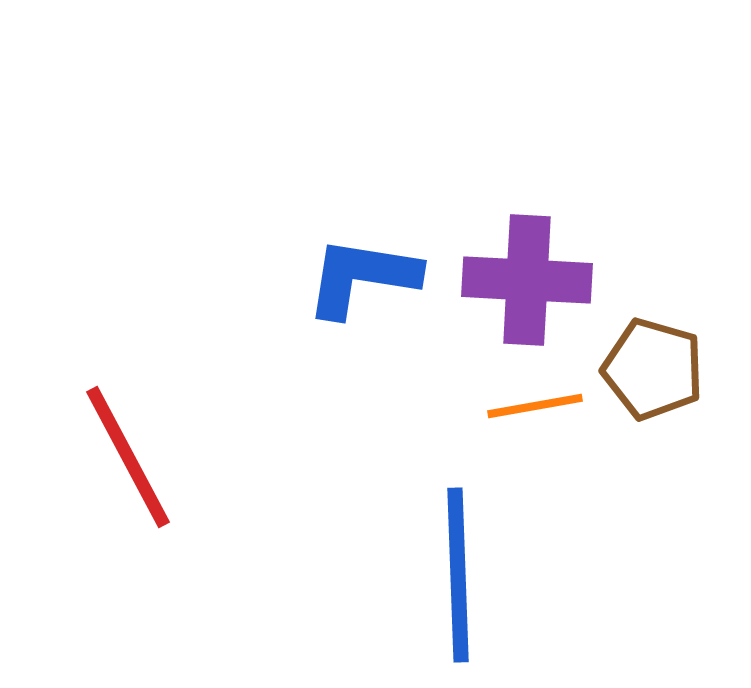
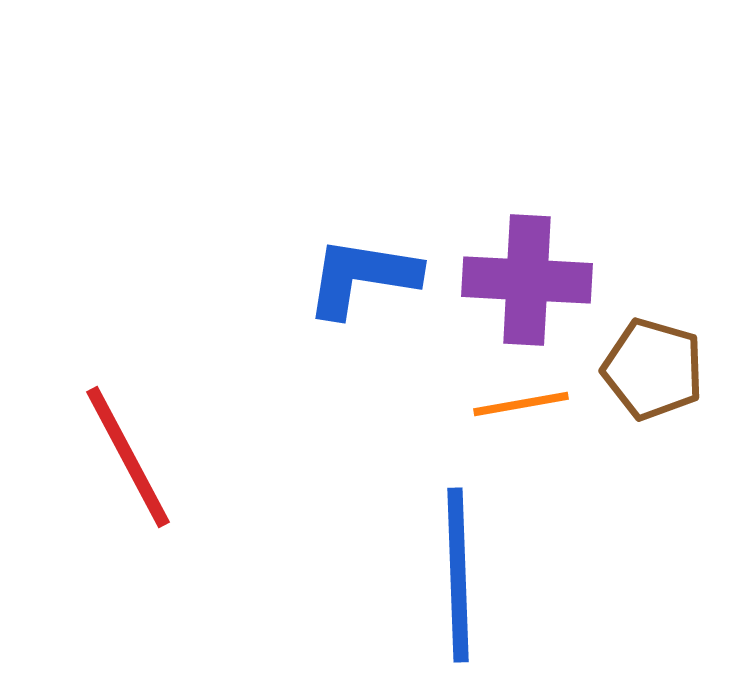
orange line: moved 14 px left, 2 px up
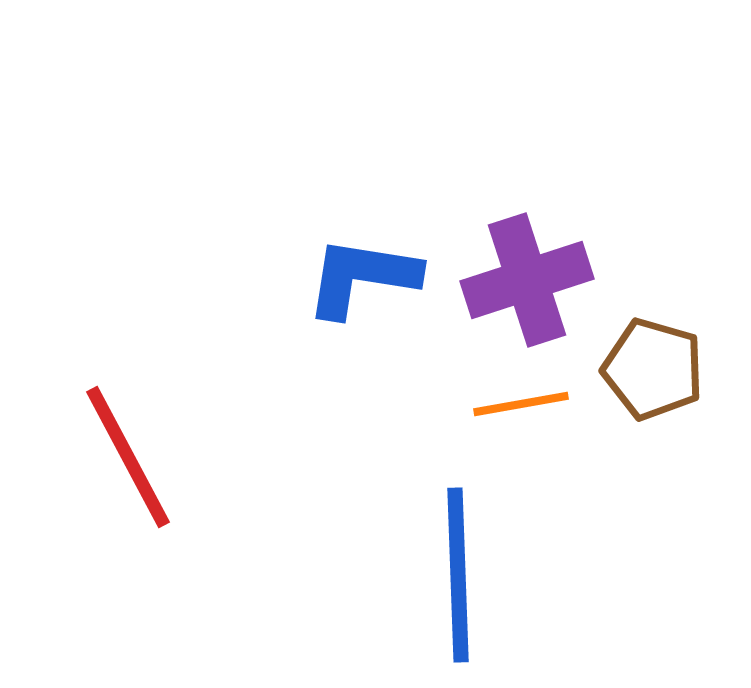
purple cross: rotated 21 degrees counterclockwise
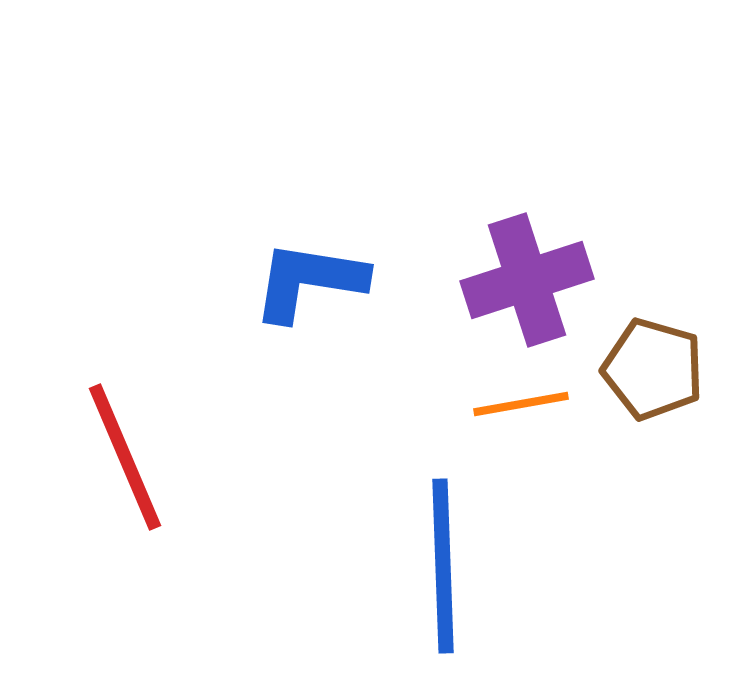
blue L-shape: moved 53 px left, 4 px down
red line: moved 3 px left; rotated 5 degrees clockwise
blue line: moved 15 px left, 9 px up
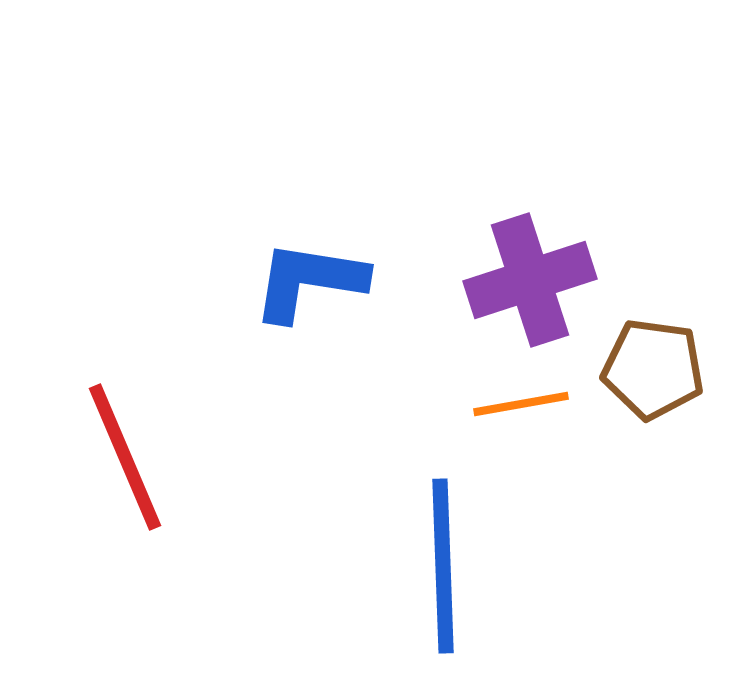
purple cross: moved 3 px right
brown pentagon: rotated 8 degrees counterclockwise
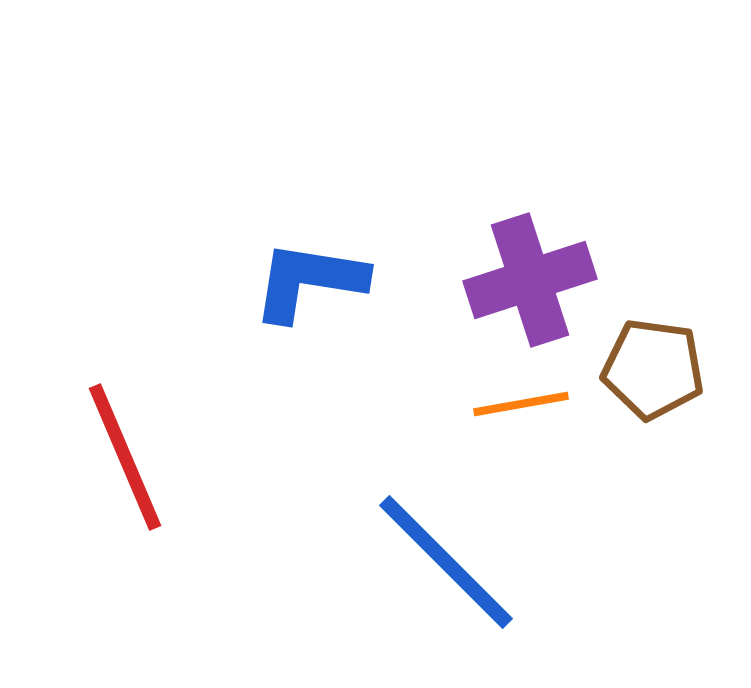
blue line: moved 3 px right, 4 px up; rotated 43 degrees counterclockwise
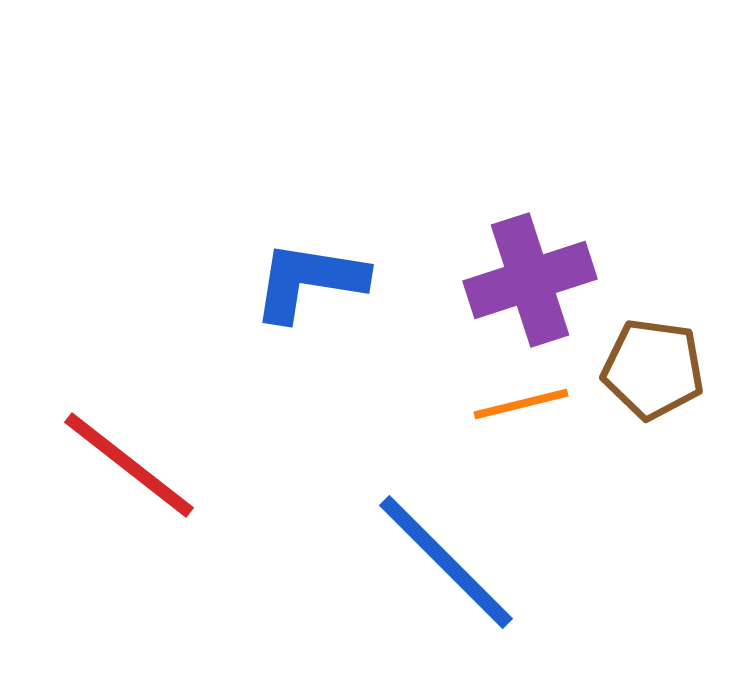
orange line: rotated 4 degrees counterclockwise
red line: moved 4 px right, 8 px down; rotated 29 degrees counterclockwise
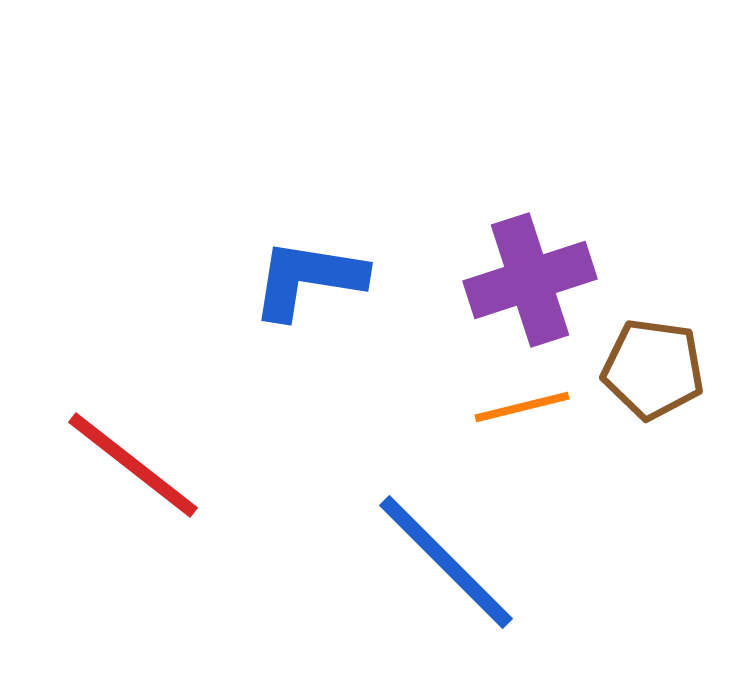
blue L-shape: moved 1 px left, 2 px up
orange line: moved 1 px right, 3 px down
red line: moved 4 px right
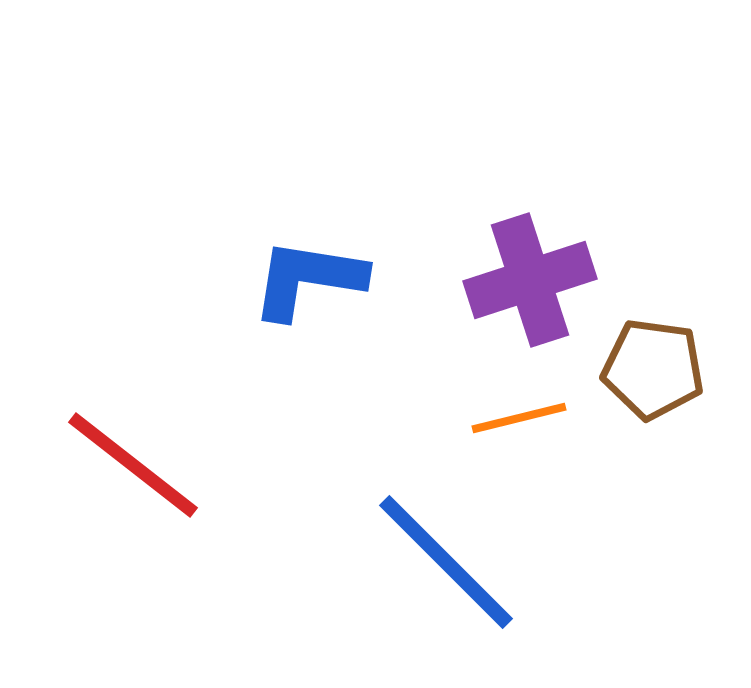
orange line: moved 3 px left, 11 px down
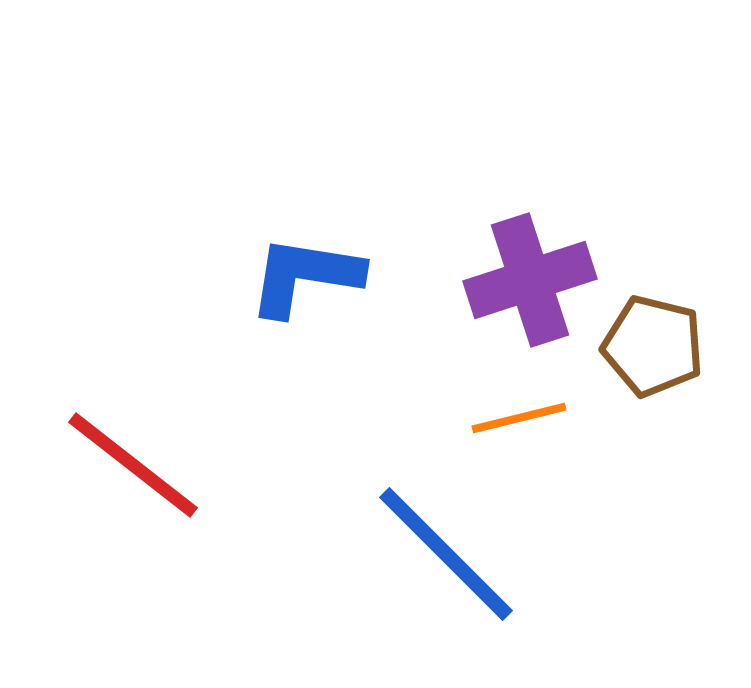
blue L-shape: moved 3 px left, 3 px up
brown pentagon: moved 23 px up; rotated 6 degrees clockwise
blue line: moved 8 px up
